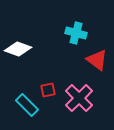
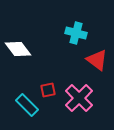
white diamond: rotated 32 degrees clockwise
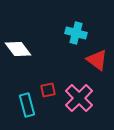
cyan rectangle: rotated 30 degrees clockwise
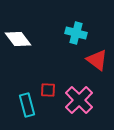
white diamond: moved 10 px up
red square: rotated 14 degrees clockwise
pink cross: moved 2 px down
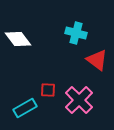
cyan rectangle: moved 2 px left, 3 px down; rotated 75 degrees clockwise
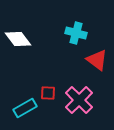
red square: moved 3 px down
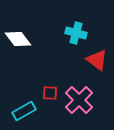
red square: moved 2 px right
cyan rectangle: moved 1 px left, 3 px down
